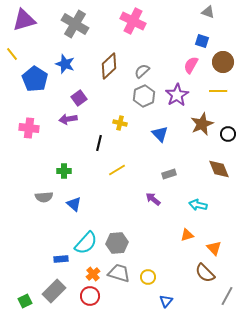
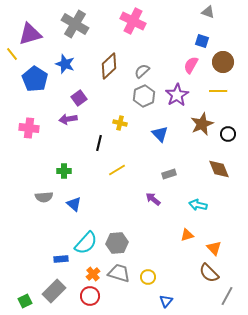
purple triangle at (24, 20): moved 6 px right, 14 px down
brown semicircle at (205, 273): moved 4 px right
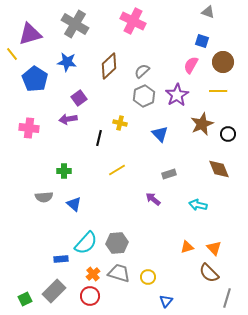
blue star at (65, 64): moved 2 px right, 2 px up; rotated 12 degrees counterclockwise
black line at (99, 143): moved 5 px up
orange triangle at (187, 235): moved 12 px down
gray line at (227, 296): moved 2 px down; rotated 12 degrees counterclockwise
green square at (25, 301): moved 2 px up
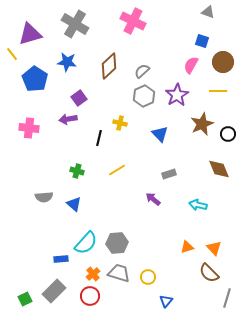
green cross at (64, 171): moved 13 px right; rotated 16 degrees clockwise
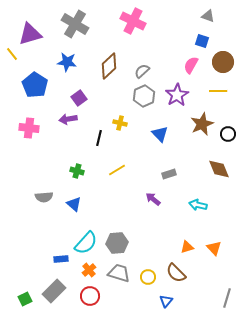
gray triangle at (208, 12): moved 4 px down
blue pentagon at (35, 79): moved 6 px down
brown semicircle at (209, 273): moved 33 px left
orange cross at (93, 274): moved 4 px left, 4 px up
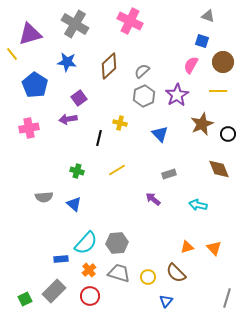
pink cross at (133, 21): moved 3 px left
pink cross at (29, 128): rotated 18 degrees counterclockwise
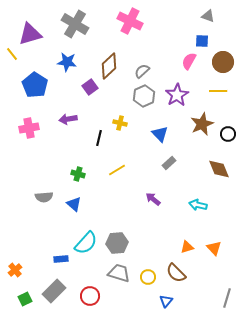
blue square at (202, 41): rotated 16 degrees counterclockwise
pink semicircle at (191, 65): moved 2 px left, 4 px up
purple square at (79, 98): moved 11 px right, 11 px up
green cross at (77, 171): moved 1 px right, 3 px down
gray rectangle at (169, 174): moved 11 px up; rotated 24 degrees counterclockwise
orange cross at (89, 270): moved 74 px left
